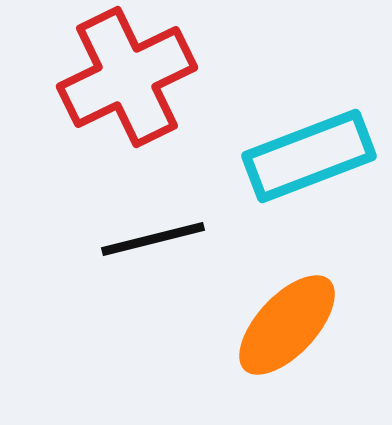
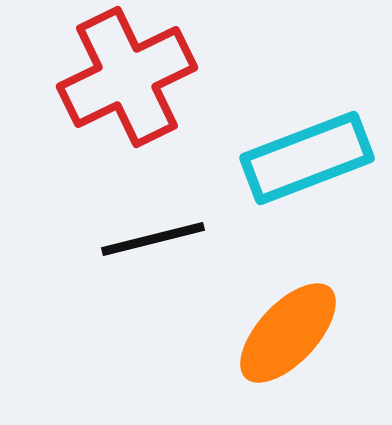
cyan rectangle: moved 2 px left, 2 px down
orange ellipse: moved 1 px right, 8 px down
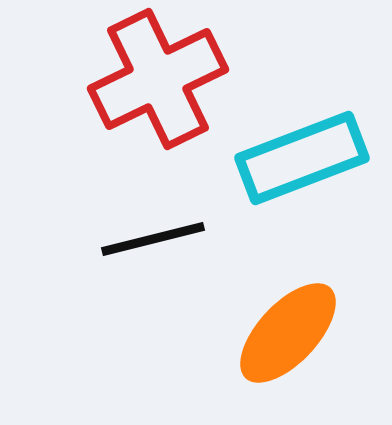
red cross: moved 31 px right, 2 px down
cyan rectangle: moved 5 px left
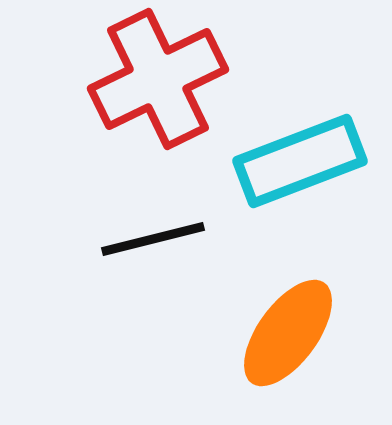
cyan rectangle: moved 2 px left, 3 px down
orange ellipse: rotated 7 degrees counterclockwise
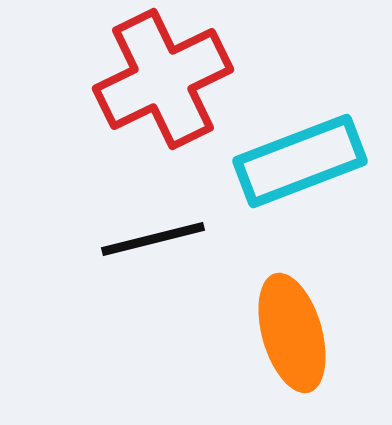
red cross: moved 5 px right
orange ellipse: moved 4 px right; rotated 52 degrees counterclockwise
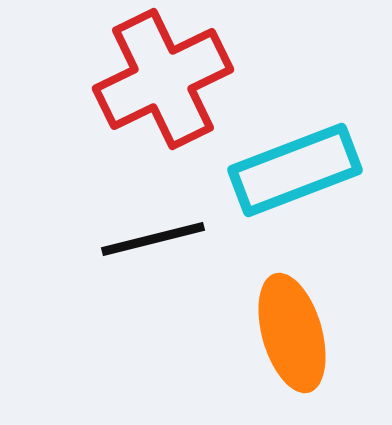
cyan rectangle: moved 5 px left, 9 px down
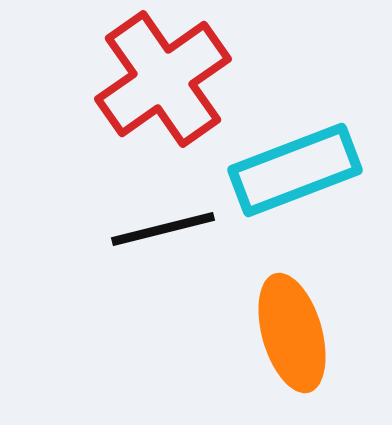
red cross: rotated 9 degrees counterclockwise
black line: moved 10 px right, 10 px up
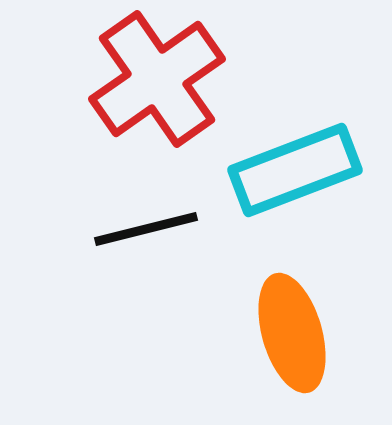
red cross: moved 6 px left
black line: moved 17 px left
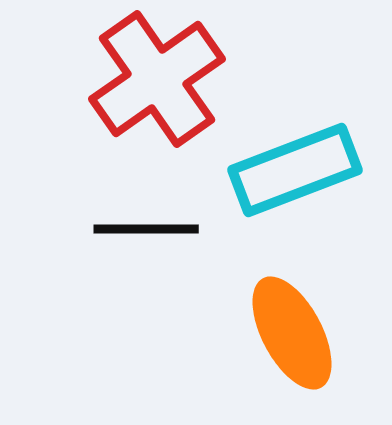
black line: rotated 14 degrees clockwise
orange ellipse: rotated 12 degrees counterclockwise
